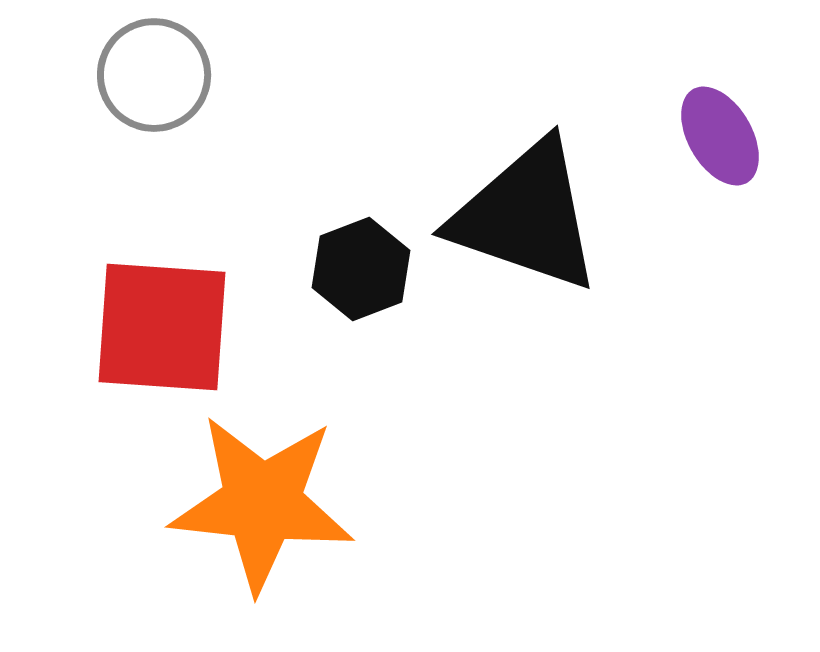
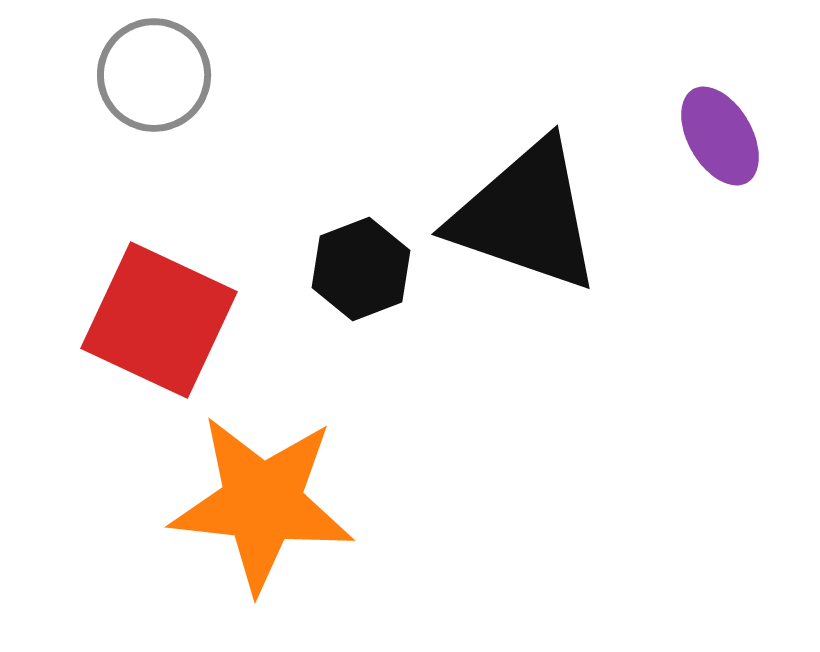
red square: moved 3 px left, 7 px up; rotated 21 degrees clockwise
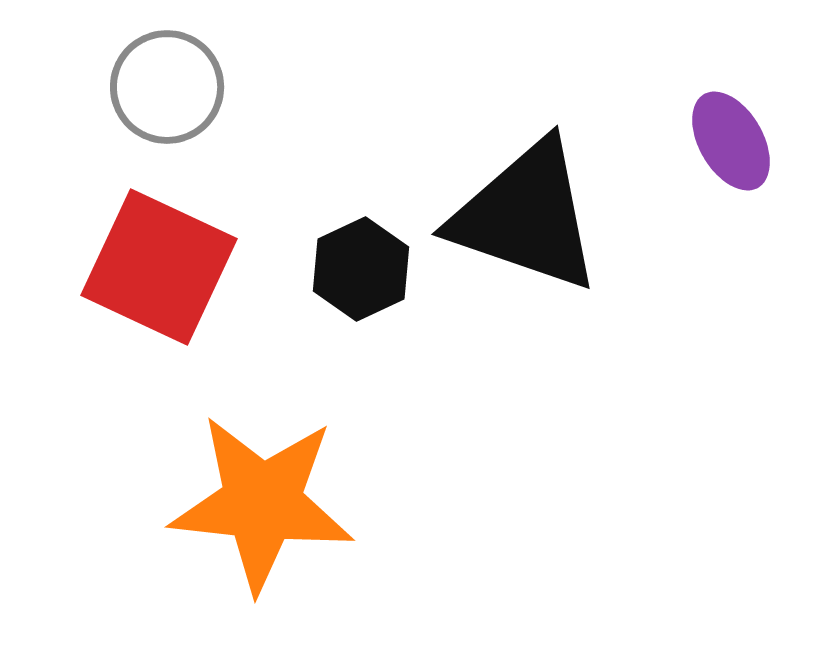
gray circle: moved 13 px right, 12 px down
purple ellipse: moved 11 px right, 5 px down
black hexagon: rotated 4 degrees counterclockwise
red square: moved 53 px up
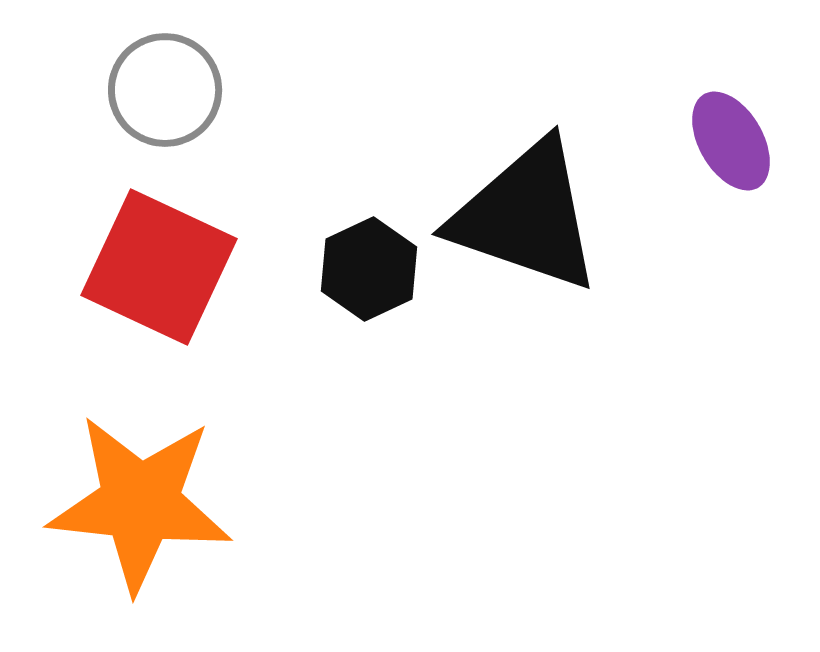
gray circle: moved 2 px left, 3 px down
black hexagon: moved 8 px right
orange star: moved 122 px left
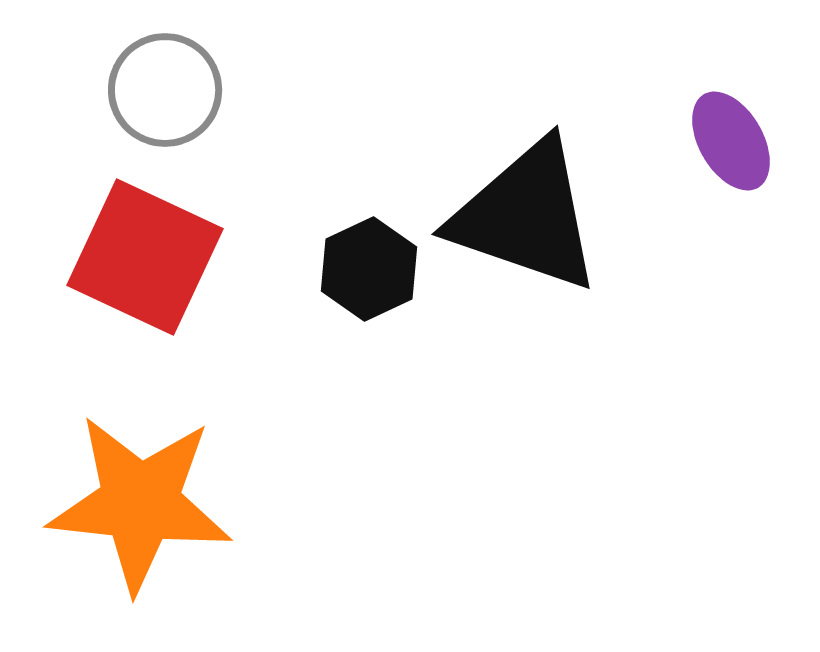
red square: moved 14 px left, 10 px up
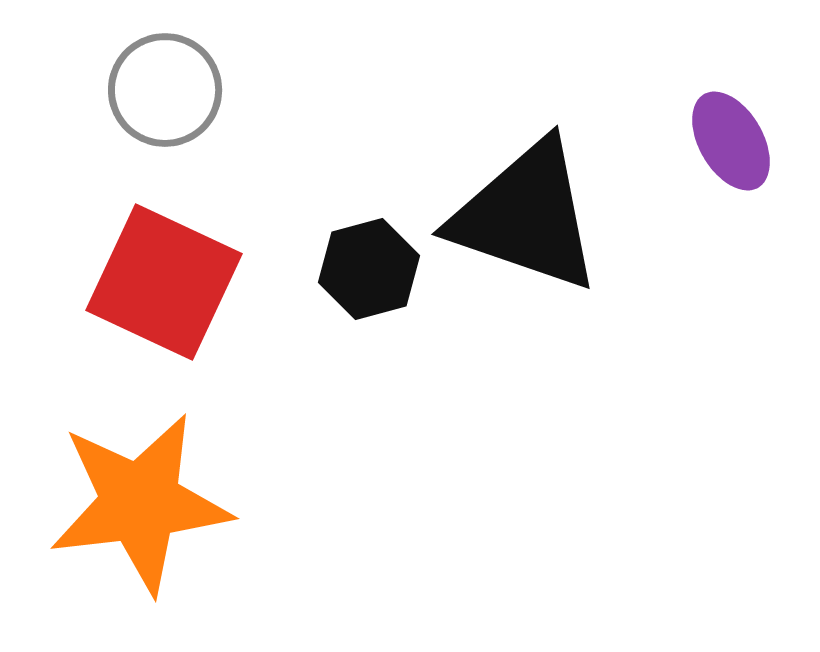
red square: moved 19 px right, 25 px down
black hexagon: rotated 10 degrees clockwise
orange star: rotated 13 degrees counterclockwise
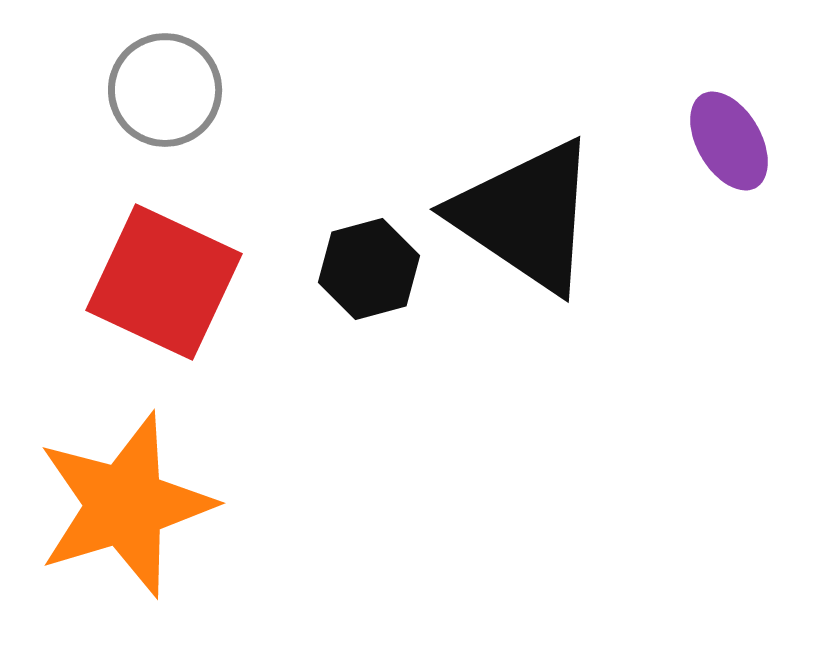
purple ellipse: moved 2 px left
black triangle: rotated 15 degrees clockwise
orange star: moved 15 px left, 2 px down; rotated 10 degrees counterclockwise
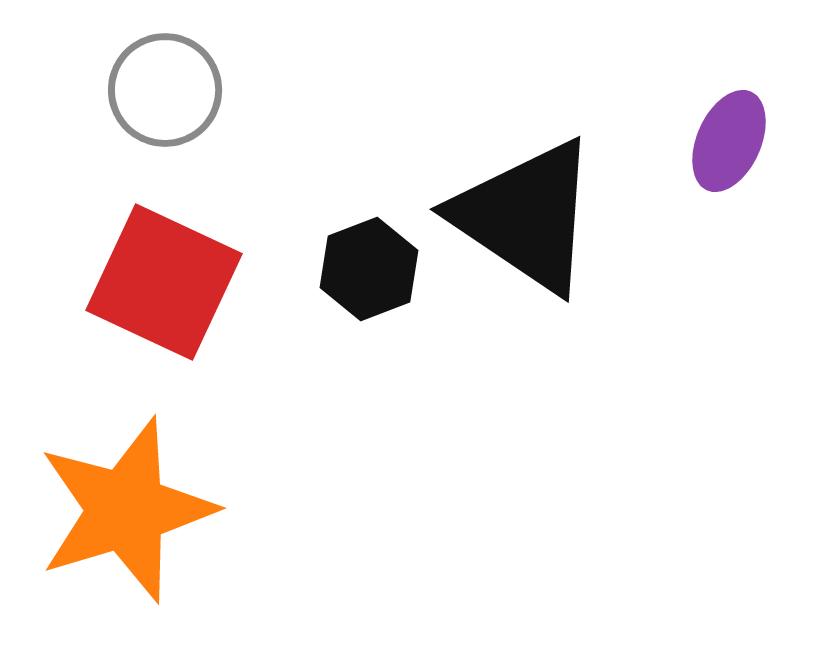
purple ellipse: rotated 54 degrees clockwise
black hexagon: rotated 6 degrees counterclockwise
orange star: moved 1 px right, 5 px down
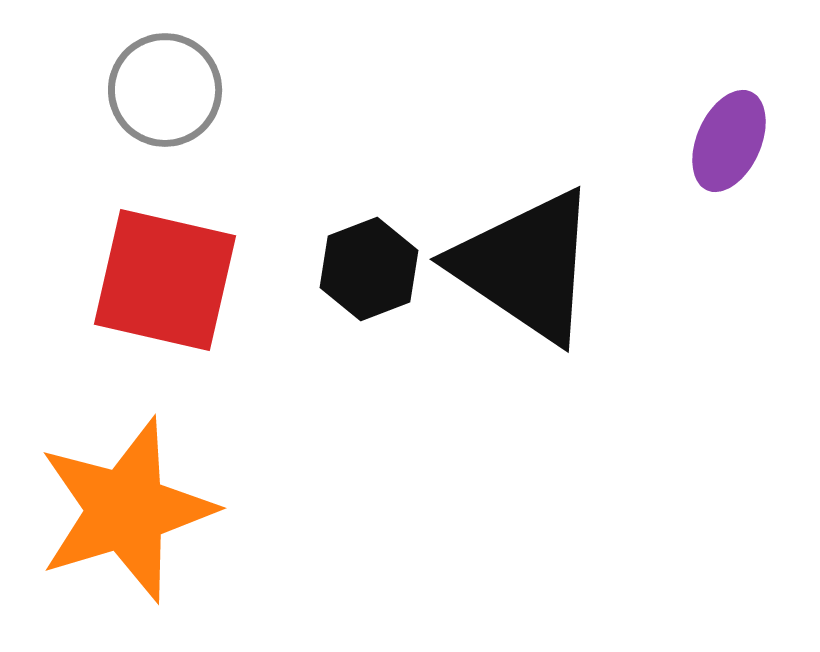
black triangle: moved 50 px down
red square: moved 1 px right, 2 px up; rotated 12 degrees counterclockwise
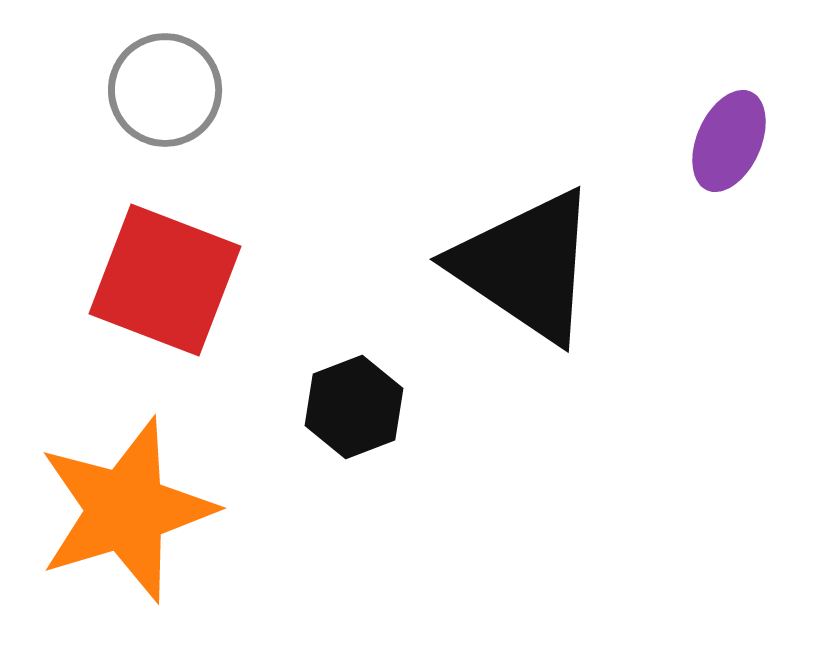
black hexagon: moved 15 px left, 138 px down
red square: rotated 8 degrees clockwise
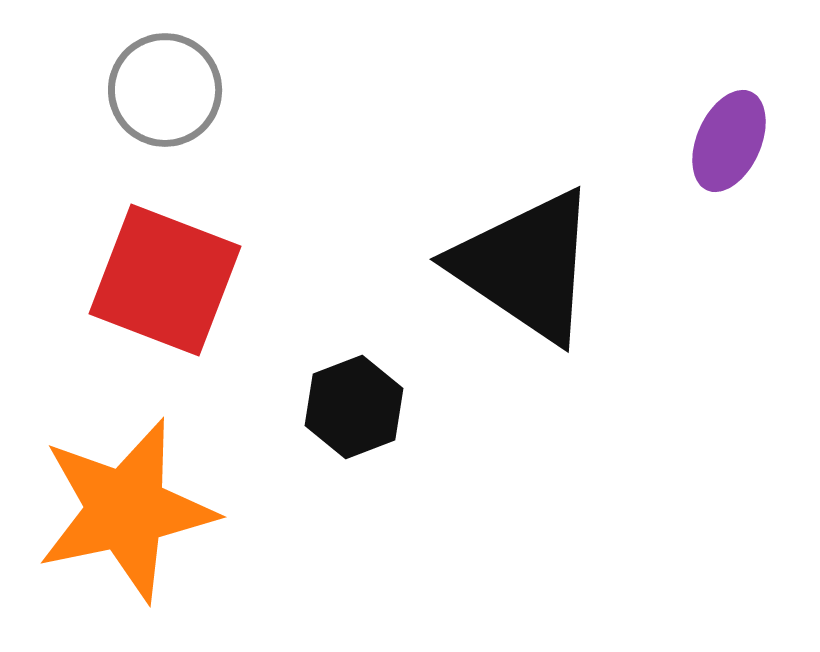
orange star: rotated 5 degrees clockwise
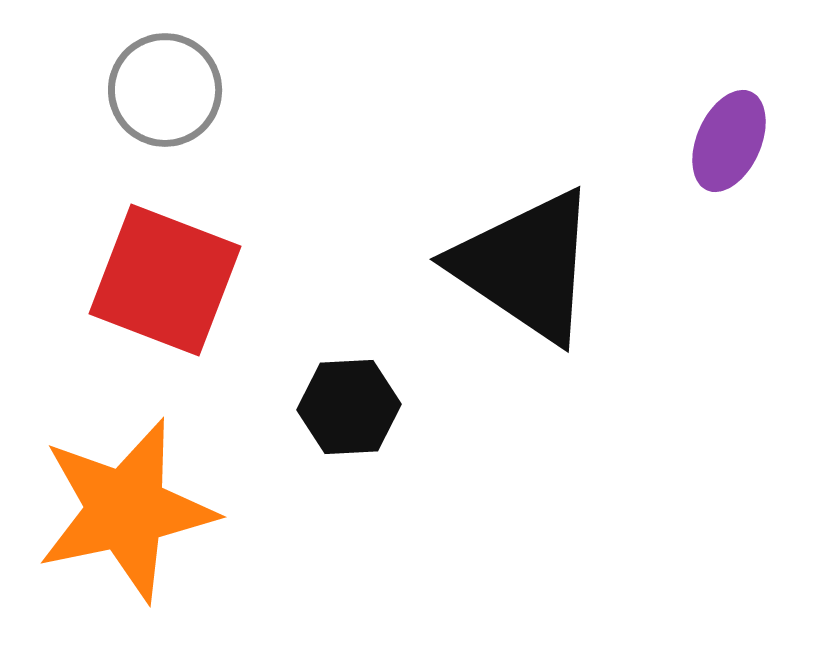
black hexagon: moved 5 px left; rotated 18 degrees clockwise
